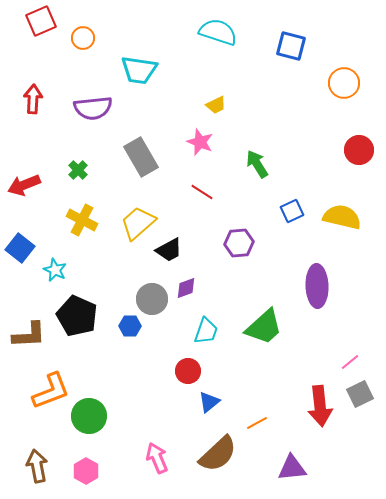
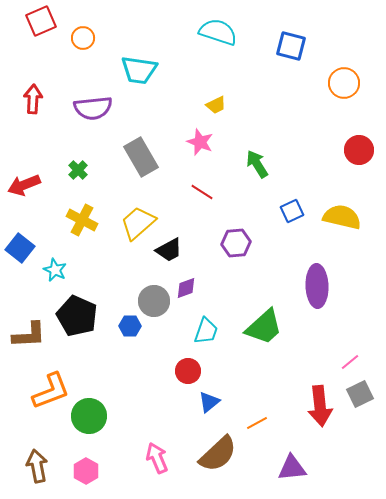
purple hexagon at (239, 243): moved 3 px left
gray circle at (152, 299): moved 2 px right, 2 px down
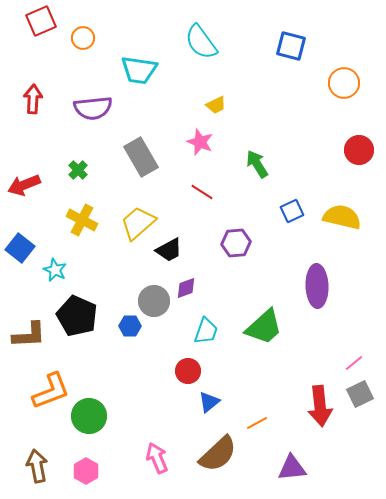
cyan semicircle at (218, 32): moved 17 px left, 10 px down; rotated 144 degrees counterclockwise
pink line at (350, 362): moved 4 px right, 1 px down
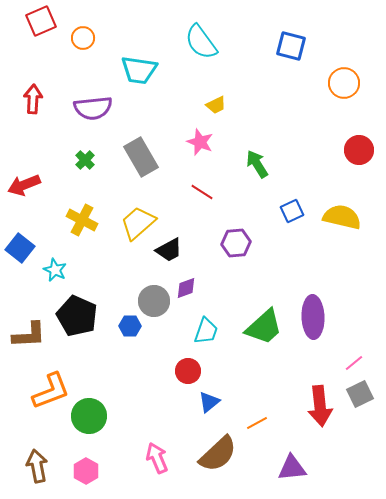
green cross at (78, 170): moved 7 px right, 10 px up
purple ellipse at (317, 286): moved 4 px left, 31 px down
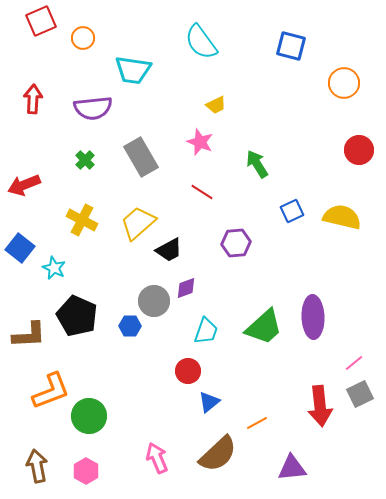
cyan trapezoid at (139, 70): moved 6 px left
cyan star at (55, 270): moved 1 px left, 2 px up
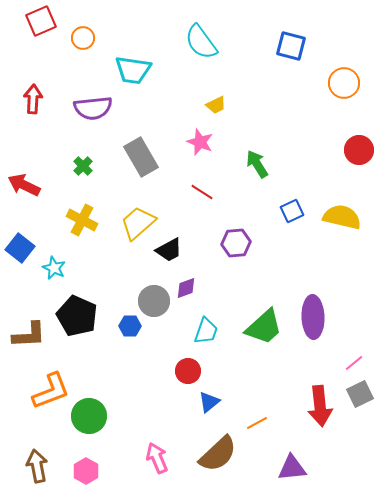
green cross at (85, 160): moved 2 px left, 6 px down
red arrow at (24, 185): rotated 48 degrees clockwise
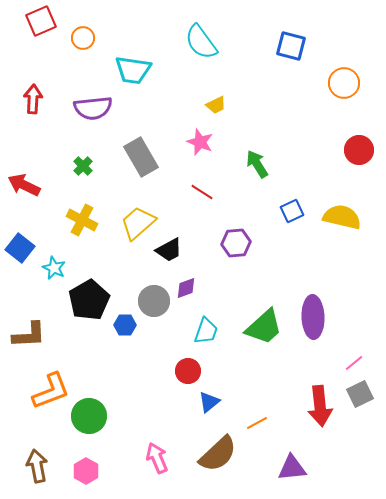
black pentagon at (77, 316): moved 12 px right, 16 px up; rotated 18 degrees clockwise
blue hexagon at (130, 326): moved 5 px left, 1 px up
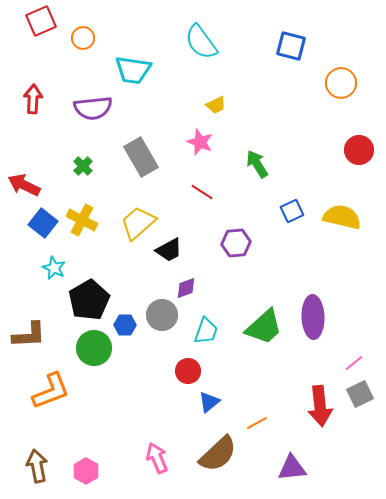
orange circle at (344, 83): moved 3 px left
blue square at (20, 248): moved 23 px right, 25 px up
gray circle at (154, 301): moved 8 px right, 14 px down
green circle at (89, 416): moved 5 px right, 68 px up
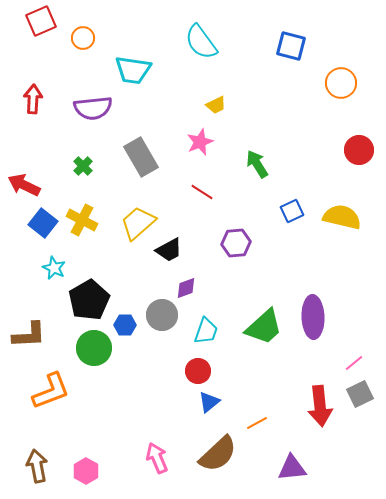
pink star at (200, 142): rotated 28 degrees clockwise
red circle at (188, 371): moved 10 px right
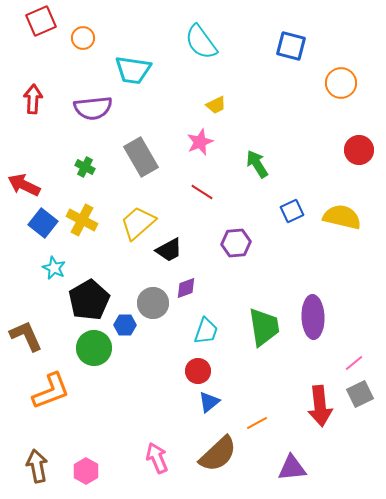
green cross at (83, 166): moved 2 px right, 1 px down; rotated 18 degrees counterclockwise
gray circle at (162, 315): moved 9 px left, 12 px up
green trapezoid at (264, 327): rotated 57 degrees counterclockwise
brown L-shape at (29, 335): moved 3 px left, 1 px down; rotated 111 degrees counterclockwise
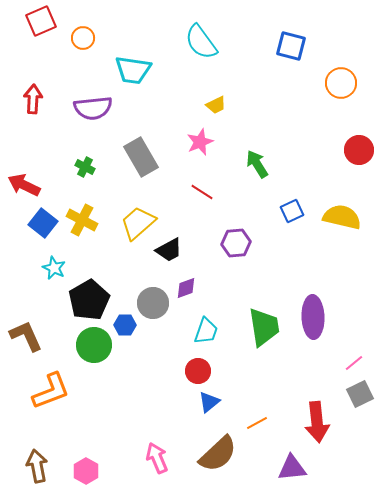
green circle at (94, 348): moved 3 px up
red arrow at (320, 406): moved 3 px left, 16 px down
